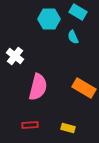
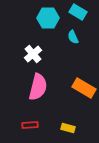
cyan hexagon: moved 1 px left, 1 px up
white cross: moved 18 px right, 2 px up; rotated 12 degrees clockwise
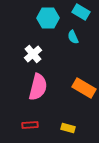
cyan rectangle: moved 3 px right
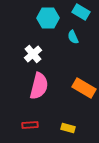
pink semicircle: moved 1 px right, 1 px up
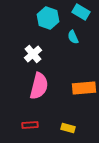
cyan hexagon: rotated 20 degrees clockwise
orange rectangle: rotated 35 degrees counterclockwise
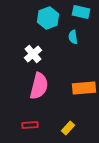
cyan rectangle: rotated 18 degrees counterclockwise
cyan hexagon: rotated 20 degrees clockwise
cyan semicircle: rotated 16 degrees clockwise
yellow rectangle: rotated 64 degrees counterclockwise
